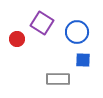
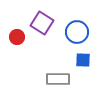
red circle: moved 2 px up
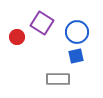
blue square: moved 7 px left, 4 px up; rotated 14 degrees counterclockwise
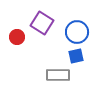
gray rectangle: moved 4 px up
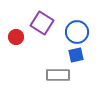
red circle: moved 1 px left
blue square: moved 1 px up
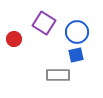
purple square: moved 2 px right
red circle: moved 2 px left, 2 px down
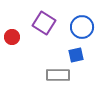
blue circle: moved 5 px right, 5 px up
red circle: moved 2 px left, 2 px up
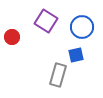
purple square: moved 2 px right, 2 px up
gray rectangle: rotated 75 degrees counterclockwise
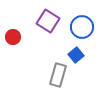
purple square: moved 2 px right
red circle: moved 1 px right
blue square: rotated 28 degrees counterclockwise
